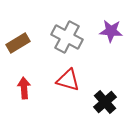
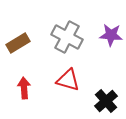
purple star: moved 4 px down
black cross: moved 1 px right, 1 px up
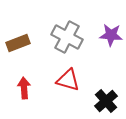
brown rectangle: rotated 10 degrees clockwise
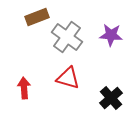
gray cross: rotated 8 degrees clockwise
brown rectangle: moved 19 px right, 26 px up
red triangle: moved 2 px up
black cross: moved 5 px right, 3 px up
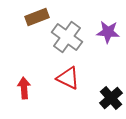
purple star: moved 3 px left, 3 px up
red triangle: rotated 10 degrees clockwise
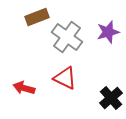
purple star: rotated 20 degrees counterclockwise
red triangle: moved 3 px left
red arrow: rotated 70 degrees counterclockwise
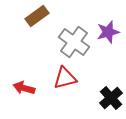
brown rectangle: moved 1 px up; rotated 15 degrees counterclockwise
gray cross: moved 7 px right, 5 px down
red triangle: rotated 40 degrees counterclockwise
